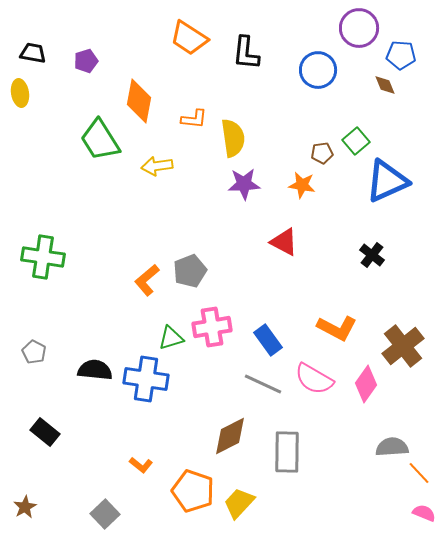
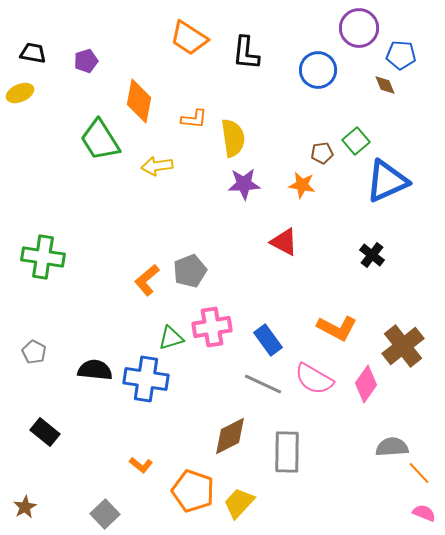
yellow ellipse at (20, 93): rotated 76 degrees clockwise
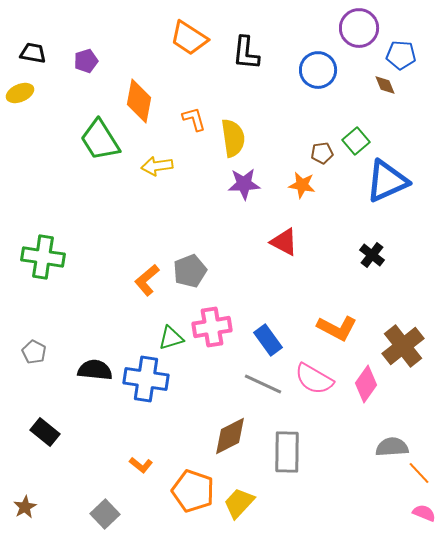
orange L-shape at (194, 119): rotated 112 degrees counterclockwise
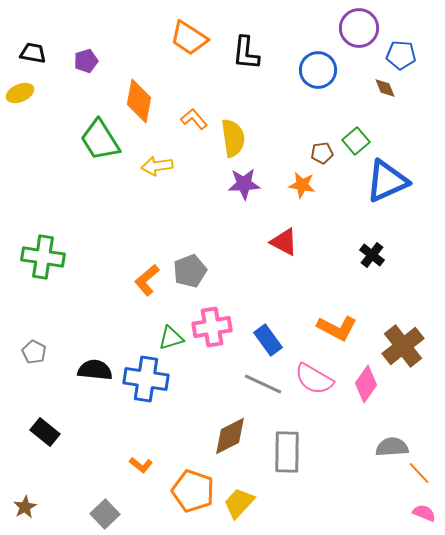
brown diamond at (385, 85): moved 3 px down
orange L-shape at (194, 119): rotated 24 degrees counterclockwise
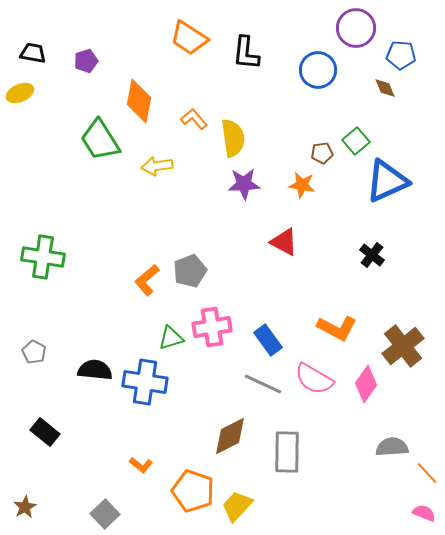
purple circle at (359, 28): moved 3 px left
blue cross at (146, 379): moved 1 px left, 3 px down
orange line at (419, 473): moved 8 px right
yellow trapezoid at (239, 503): moved 2 px left, 3 px down
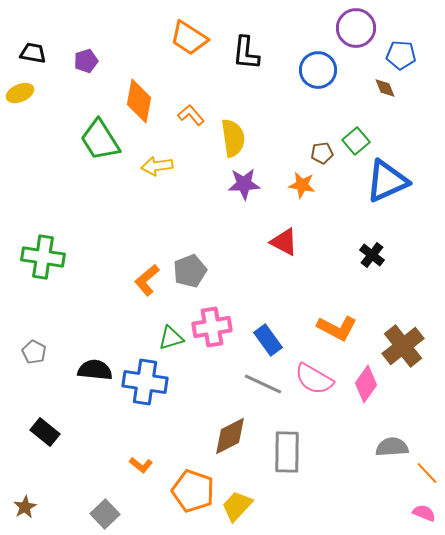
orange L-shape at (194, 119): moved 3 px left, 4 px up
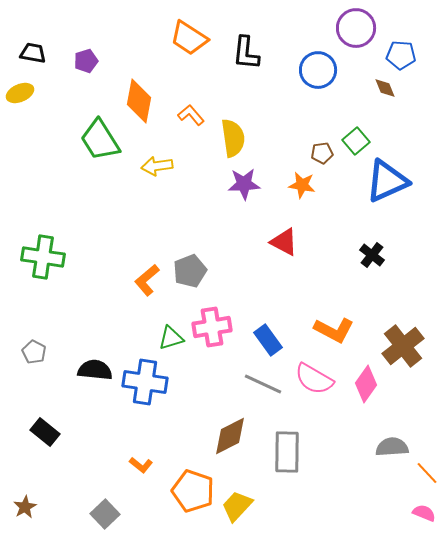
orange L-shape at (337, 328): moved 3 px left, 2 px down
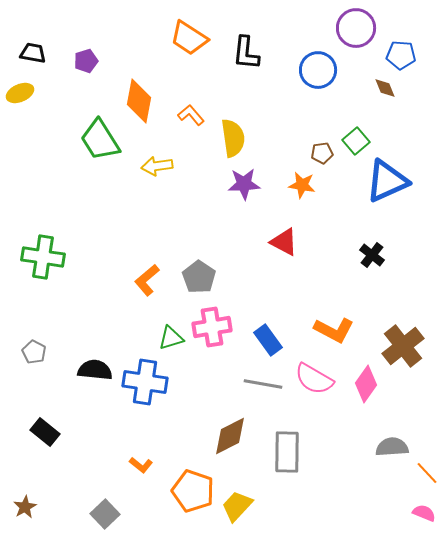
gray pentagon at (190, 271): moved 9 px right, 6 px down; rotated 16 degrees counterclockwise
gray line at (263, 384): rotated 15 degrees counterclockwise
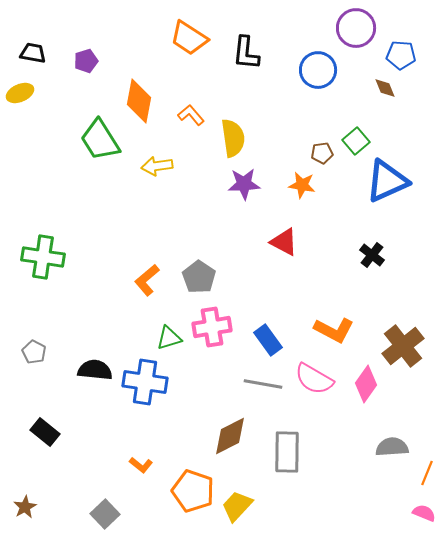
green triangle at (171, 338): moved 2 px left
orange line at (427, 473): rotated 65 degrees clockwise
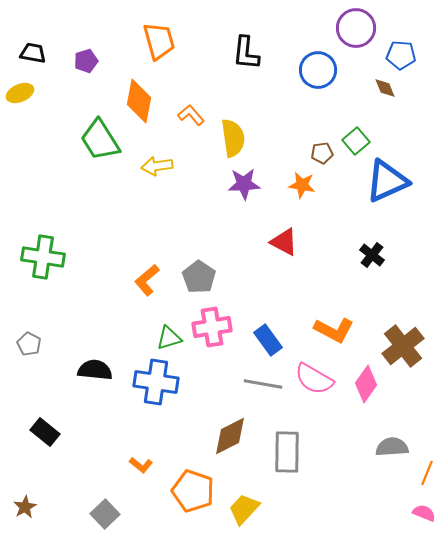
orange trapezoid at (189, 38): moved 30 px left, 3 px down; rotated 138 degrees counterclockwise
gray pentagon at (34, 352): moved 5 px left, 8 px up
blue cross at (145, 382): moved 11 px right
yellow trapezoid at (237, 506): moved 7 px right, 3 px down
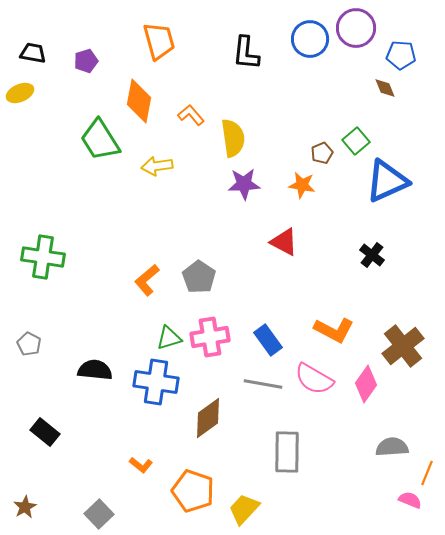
blue circle at (318, 70): moved 8 px left, 31 px up
brown pentagon at (322, 153): rotated 15 degrees counterclockwise
pink cross at (212, 327): moved 2 px left, 10 px down
brown diamond at (230, 436): moved 22 px left, 18 px up; rotated 9 degrees counterclockwise
pink semicircle at (424, 513): moved 14 px left, 13 px up
gray square at (105, 514): moved 6 px left
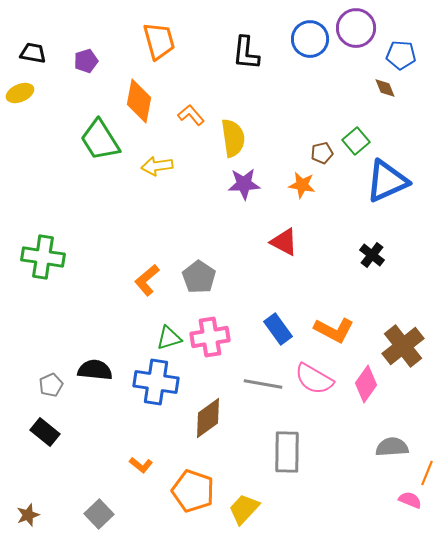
brown pentagon at (322, 153): rotated 10 degrees clockwise
blue rectangle at (268, 340): moved 10 px right, 11 px up
gray pentagon at (29, 344): moved 22 px right, 41 px down; rotated 20 degrees clockwise
brown star at (25, 507): moved 3 px right, 8 px down; rotated 10 degrees clockwise
